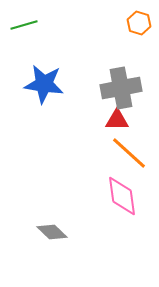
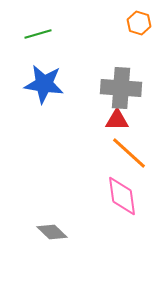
green line: moved 14 px right, 9 px down
gray cross: rotated 15 degrees clockwise
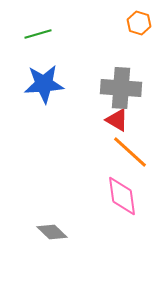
blue star: rotated 12 degrees counterclockwise
red triangle: rotated 30 degrees clockwise
orange line: moved 1 px right, 1 px up
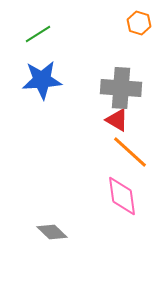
green line: rotated 16 degrees counterclockwise
blue star: moved 2 px left, 4 px up
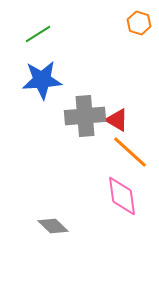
gray cross: moved 36 px left, 28 px down; rotated 9 degrees counterclockwise
gray diamond: moved 1 px right, 6 px up
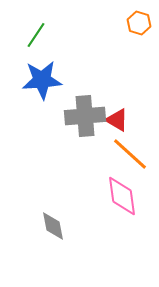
green line: moved 2 px left, 1 px down; rotated 24 degrees counterclockwise
orange line: moved 2 px down
gray diamond: rotated 36 degrees clockwise
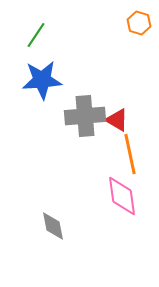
orange line: rotated 36 degrees clockwise
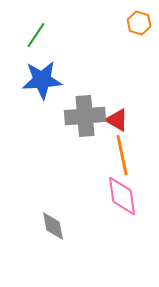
orange line: moved 8 px left, 1 px down
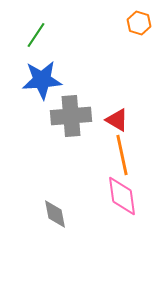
gray cross: moved 14 px left
gray diamond: moved 2 px right, 12 px up
